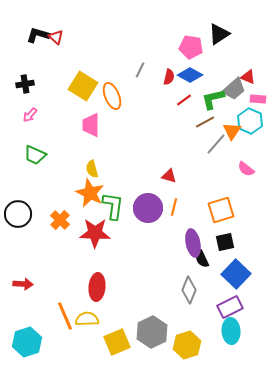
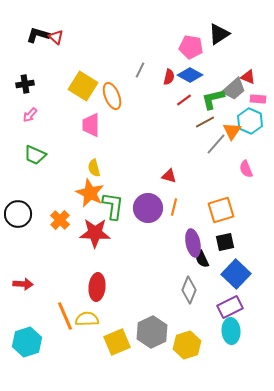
yellow semicircle at (92, 169): moved 2 px right, 1 px up
pink semicircle at (246, 169): rotated 30 degrees clockwise
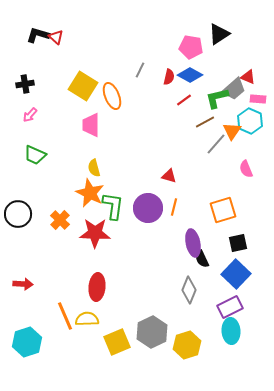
green L-shape at (213, 99): moved 4 px right, 1 px up
orange square at (221, 210): moved 2 px right
black square at (225, 242): moved 13 px right, 1 px down
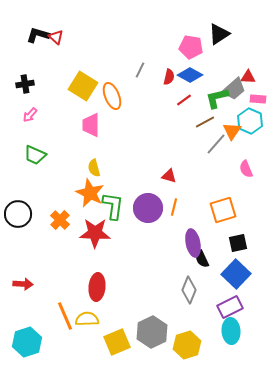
red triangle at (248, 77): rotated 21 degrees counterclockwise
